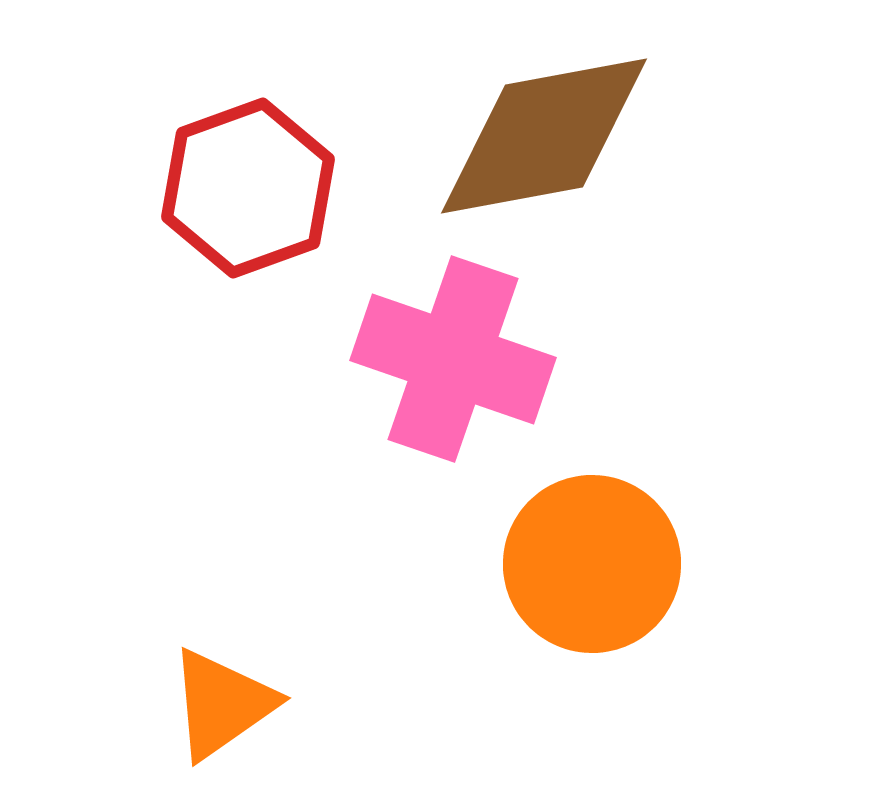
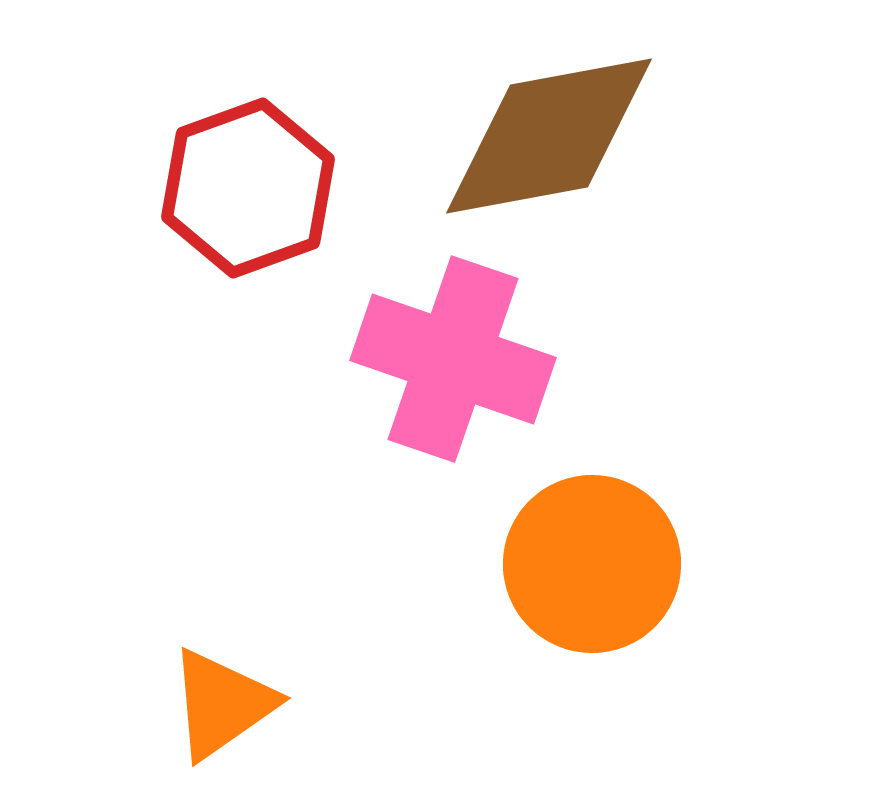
brown diamond: moved 5 px right
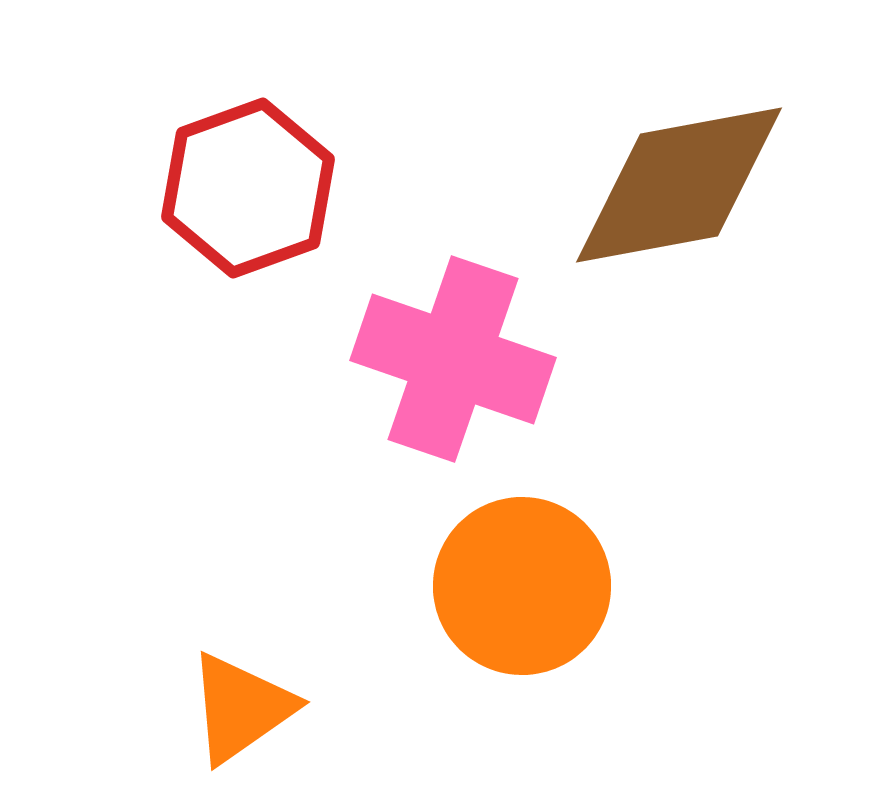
brown diamond: moved 130 px right, 49 px down
orange circle: moved 70 px left, 22 px down
orange triangle: moved 19 px right, 4 px down
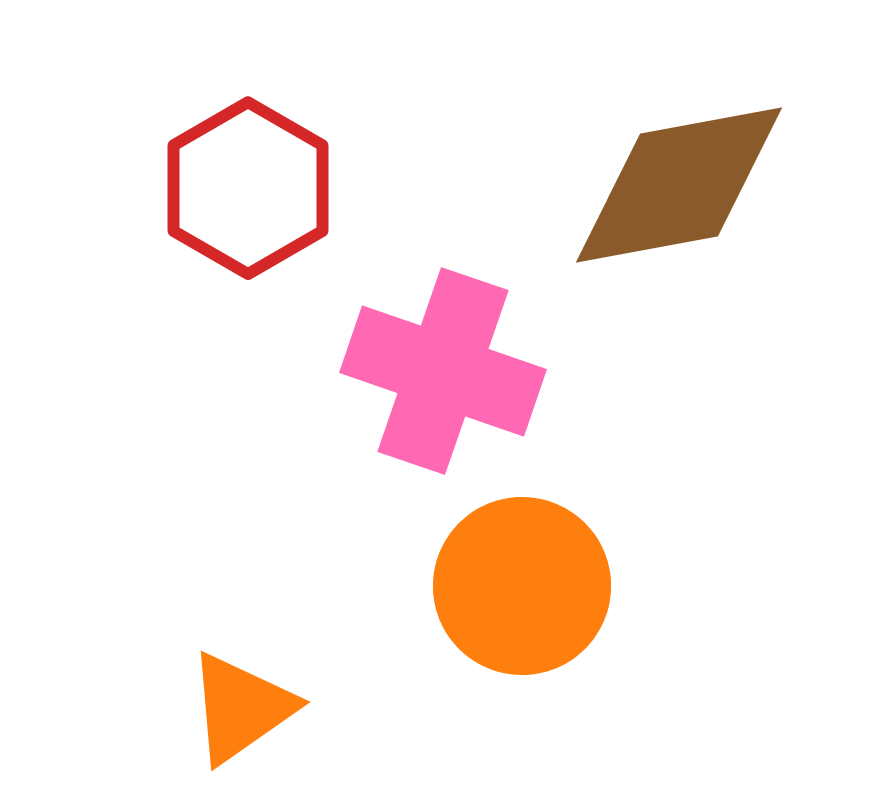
red hexagon: rotated 10 degrees counterclockwise
pink cross: moved 10 px left, 12 px down
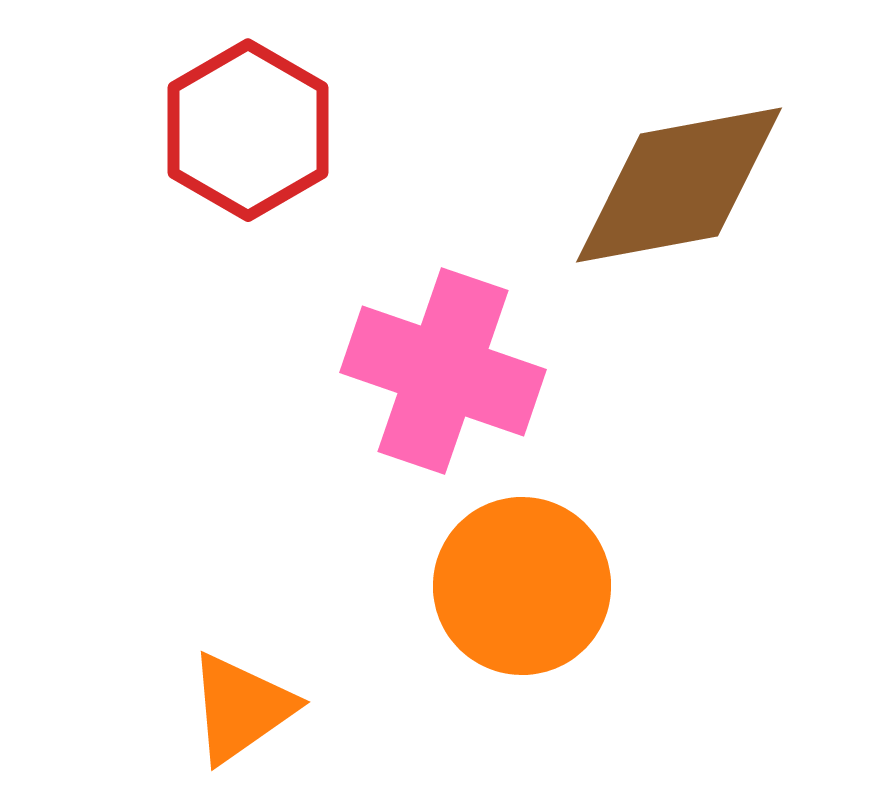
red hexagon: moved 58 px up
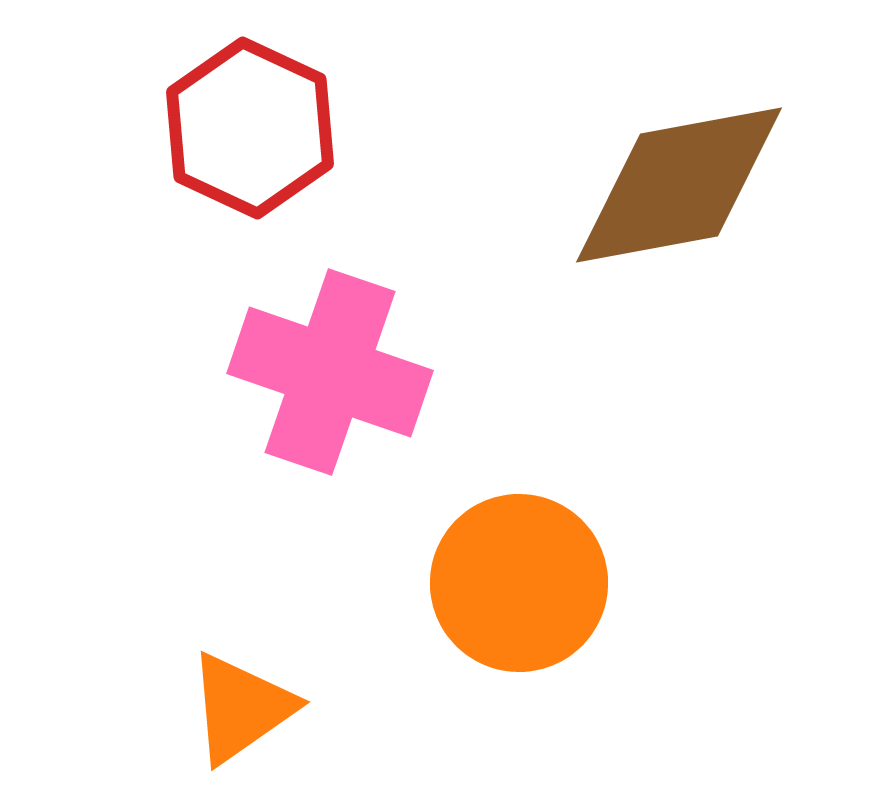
red hexagon: moved 2 px right, 2 px up; rotated 5 degrees counterclockwise
pink cross: moved 113 px left, 1 px down
orange circle: moved 3 px left, 3 px up
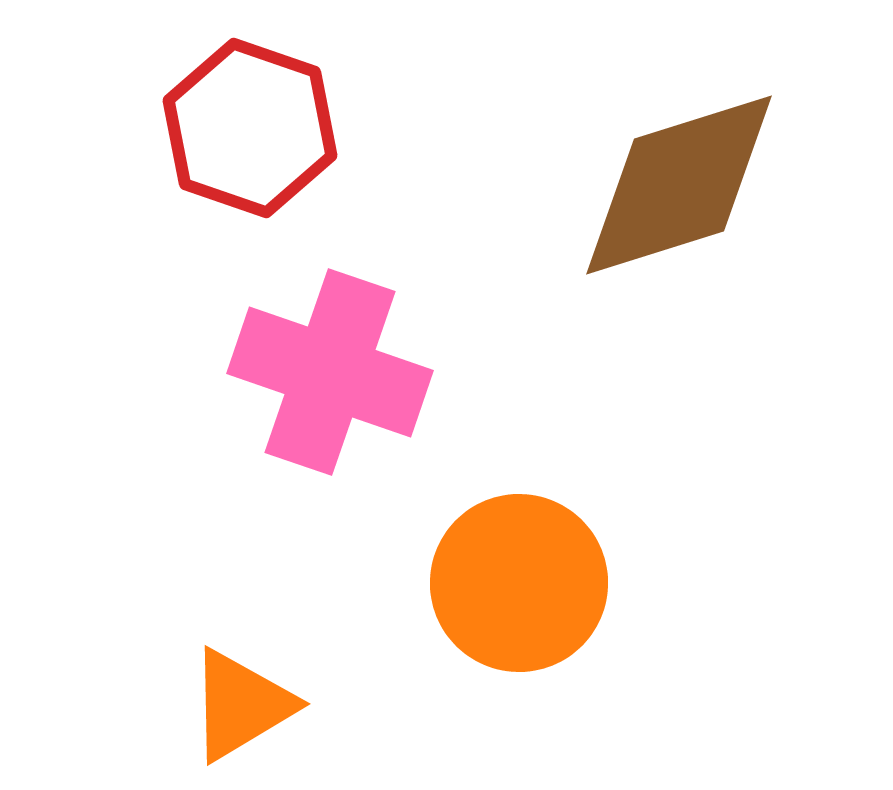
red hexagon: rotated 6 degrees counterclockwise
brown diamond: rotated 7 degrees counterclockwise
orange triangle: moved 3 px up; rotated 4 degrees clockwise
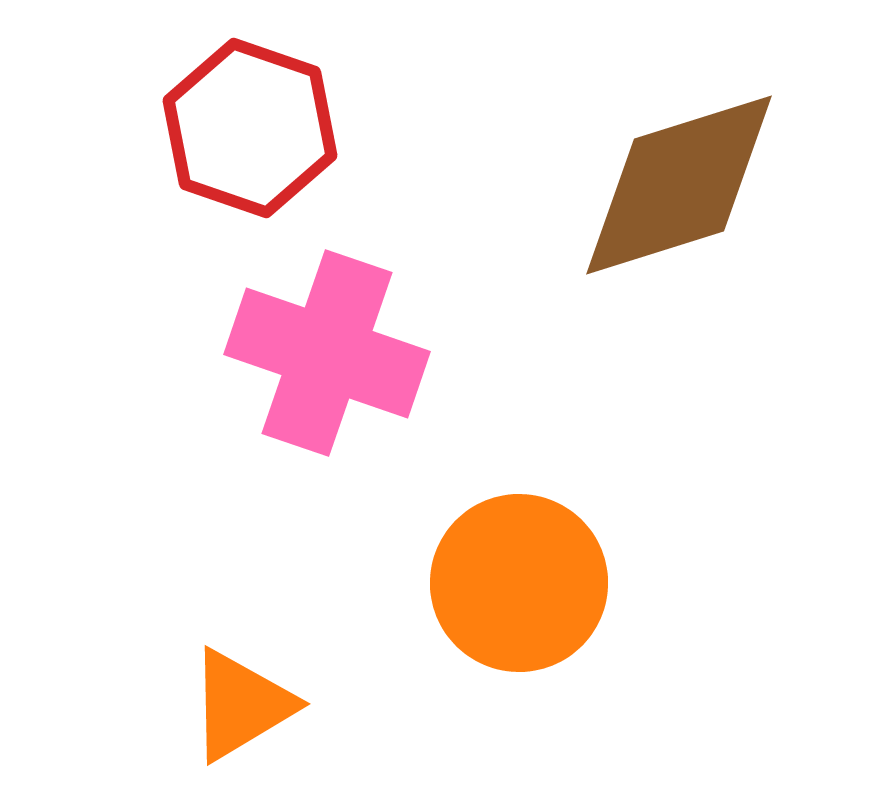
pink cross: moved 3 px left, 19 px up
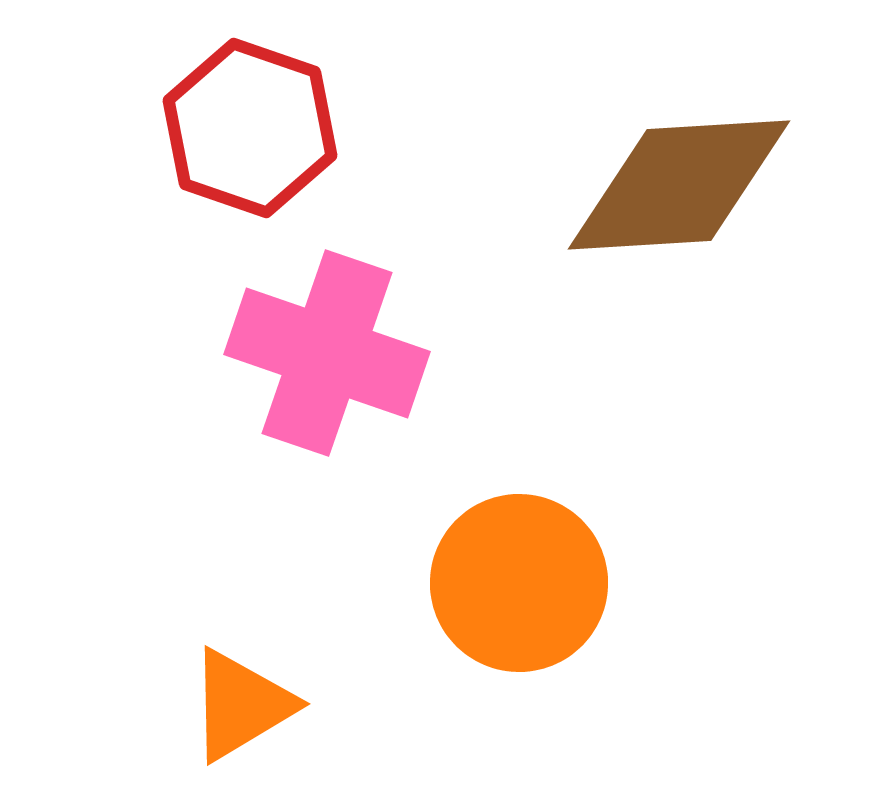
brown diamond: rotated 14 degrees clockwise
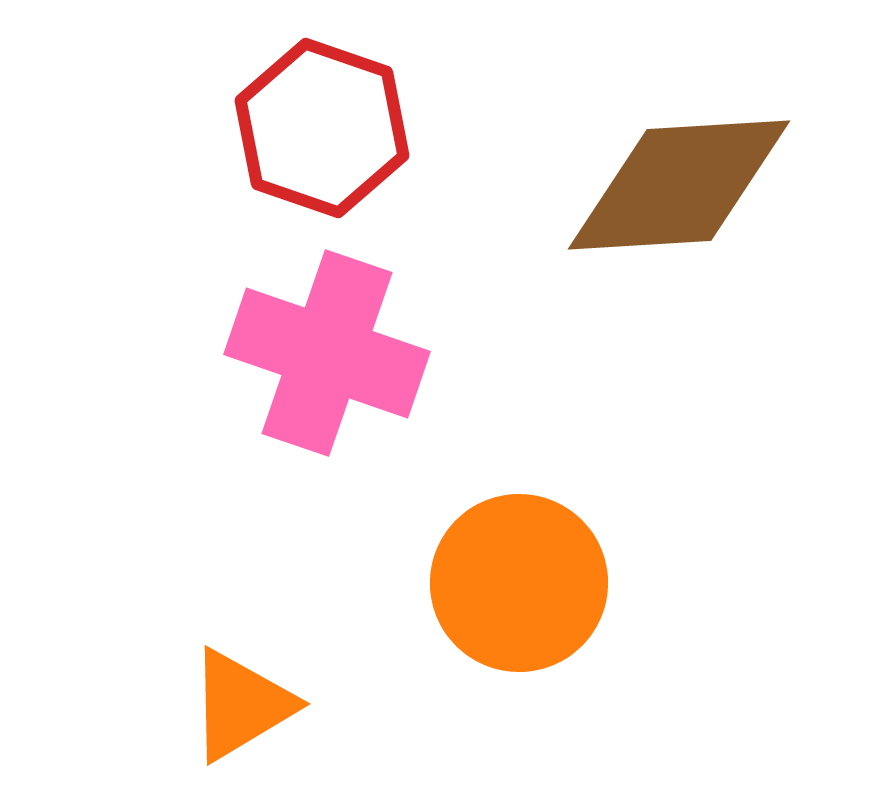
red hexagon: moved 72 px right
